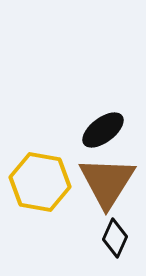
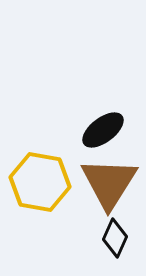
brown triangle: moved 2 px right, 1 px down
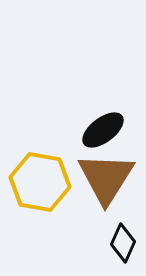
brown triangle: moved 3 px left, 5 px up
black diamond: moved 8 px right, 5 px down
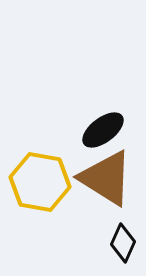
brown triangle: rotated 30 degrees counterclockwise
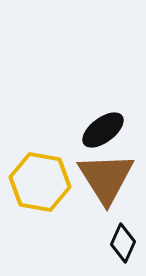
brown triangle: rotated 26 degrees clockwise
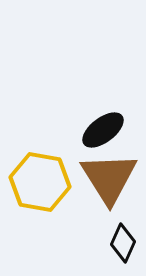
brown triangle: moved 3 px right
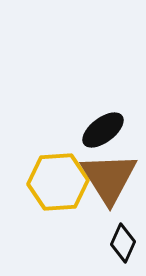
yellow hexagon: moved 18 px right; rotated 14 degrees counterclockwise
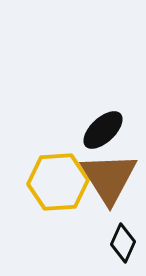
black ellipse: rotated 6 degrees counterclockwise
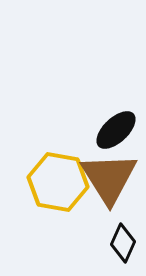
black ellipse: moved 13 px right
yellow hexagon: rotated 14 degrees clockwise
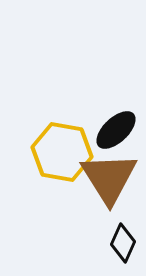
yellow hexagon: moved 4 px right, 30 px up
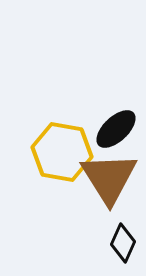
black ellipse: moved 1 px up
